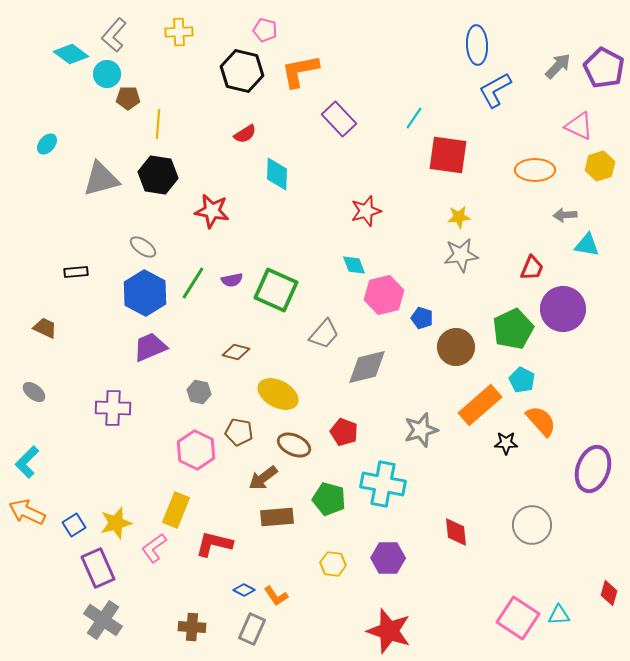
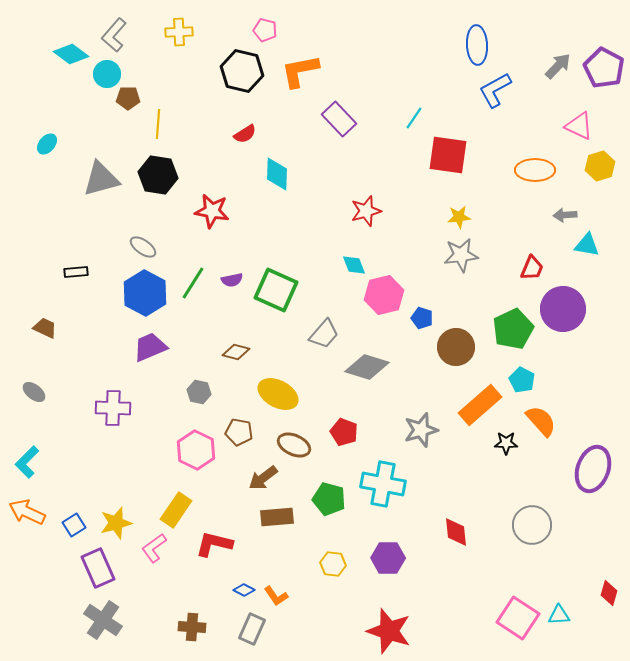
gray diamond at (367, 367): rotated 30 degrees clockwise
yellow rectangle at (176, 510): rotated 12 degrees clockwise
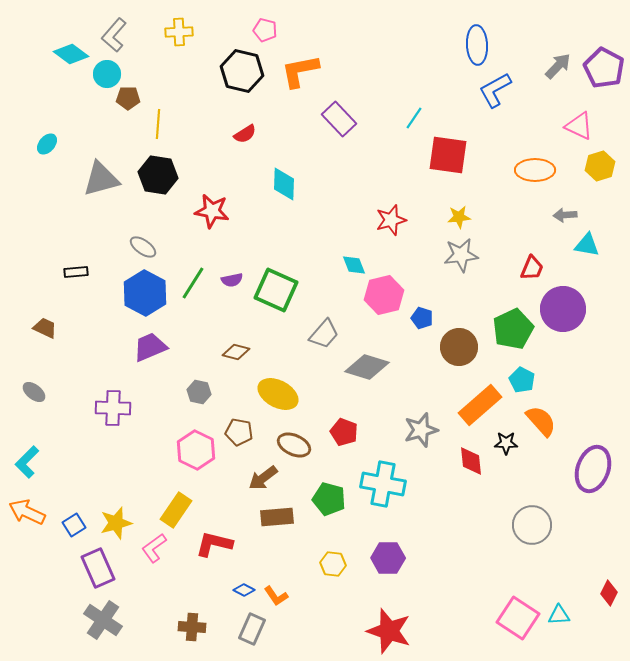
cyan diamond at (277, 174): moved 7 px right, 10 px down
red star at (366, 211): moved 25 px right, 9 px down
brown circle at (456, 347): moved 3 px right
red diamond at (456, 532): moved 15 px right, 71 px up
red diamond at (609, 593): rotated 10 degrees clockwise
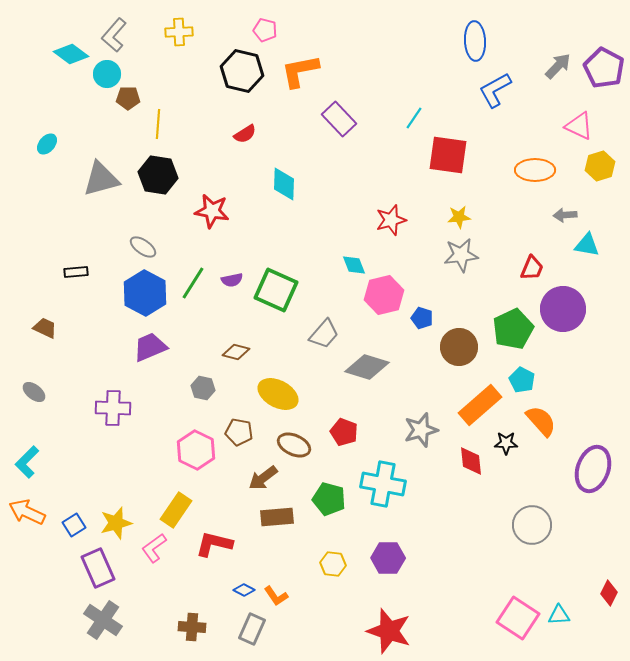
blue ellipse at (477, 45): moved 2 px left, 4 px up
gray hexagon at (199, 392): moved 4 px right, 4 px up
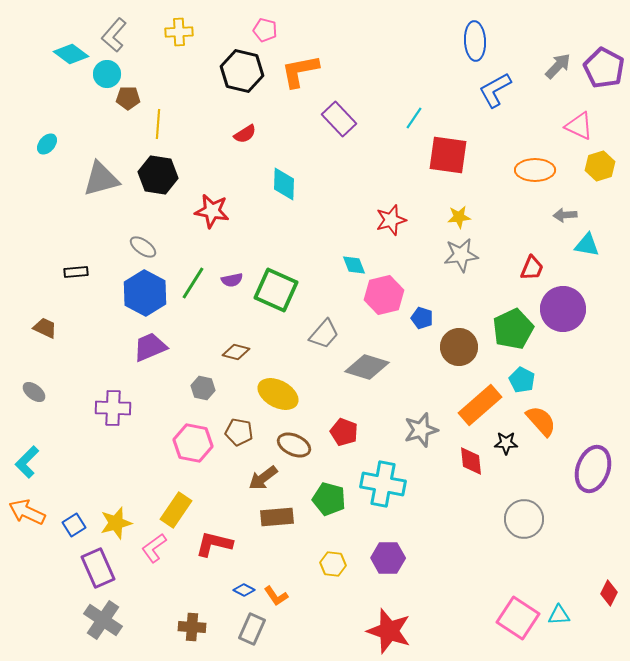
pink hexagon at (196, 450): moved 3 px left, 7 px up; rotated 15 degrees counterclockwise
gray circle at (532, 525): moved 8 px left, 6 px up
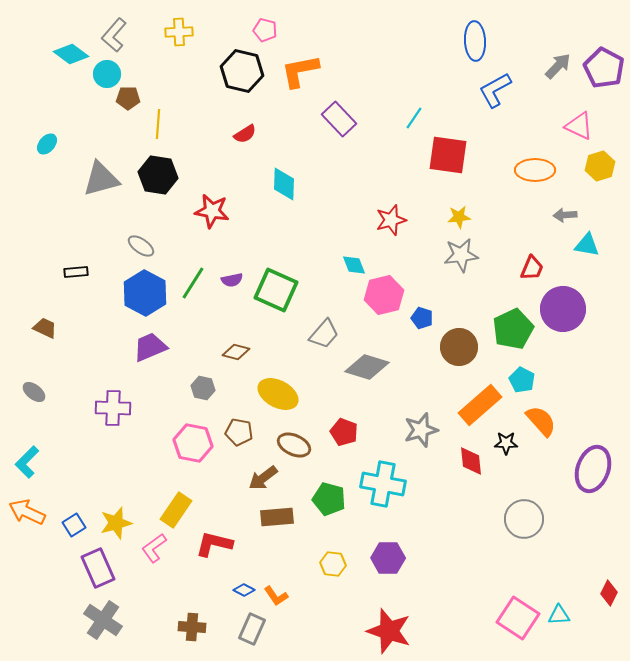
gray ellipse at (143, 247): moved 2 px left, 1 px up
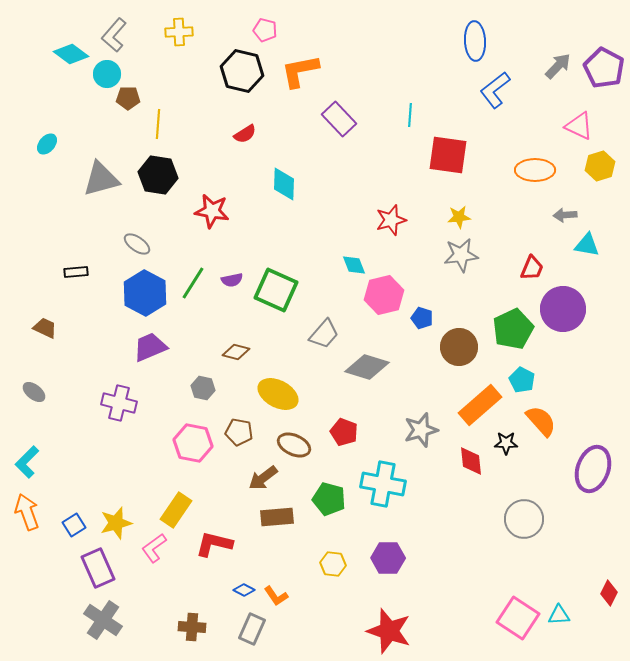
blue L-shape at (495, 90): rotated 9 degrees counterclockwise
cyan line at (414, 118): moved 4 px left, 3 px up; rotated 30 degrees counterclockwise
gray ellipse at (141, 246): moved 4 px left, 2 px up
purple cross at (113, 408): moved 6 px right, 5 px up; rotated 12 degrees clockwise
orange arrow at (27, 512): rotated 45 degrees clockwise
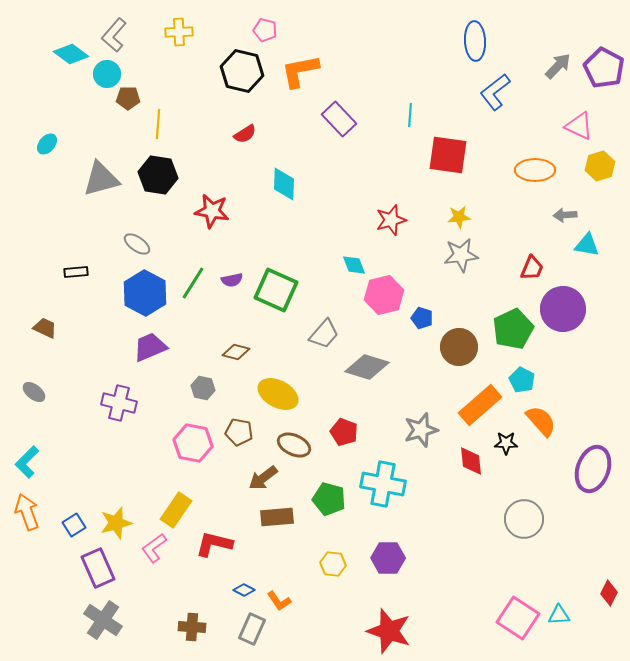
blue L-shape at (495, 90): moved 2 px down
orange L-shape at (276, 596): moved 3 px right, 5 px down
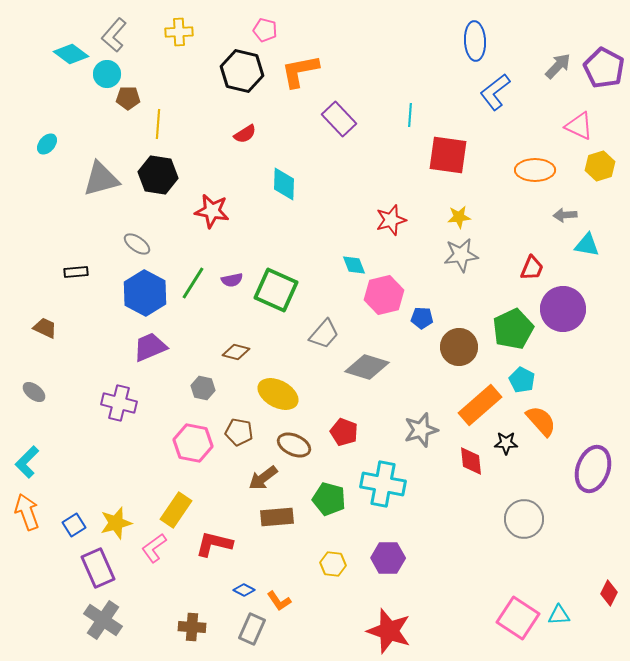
blue pentagon at (422, 318): rotated 15 degrees counterclockwise
